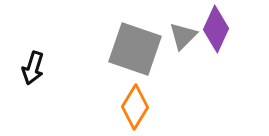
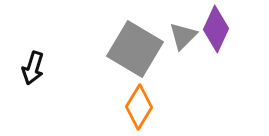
gray square: rotated 12 degrees clockwise
orange diamond: moved 4 px right
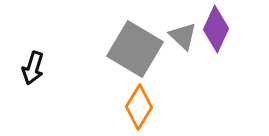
gray triangle: rotated 32 degrees counterclockwise
